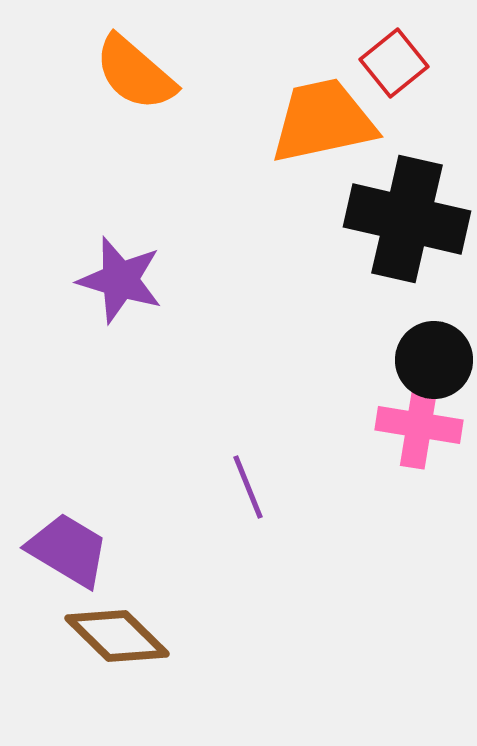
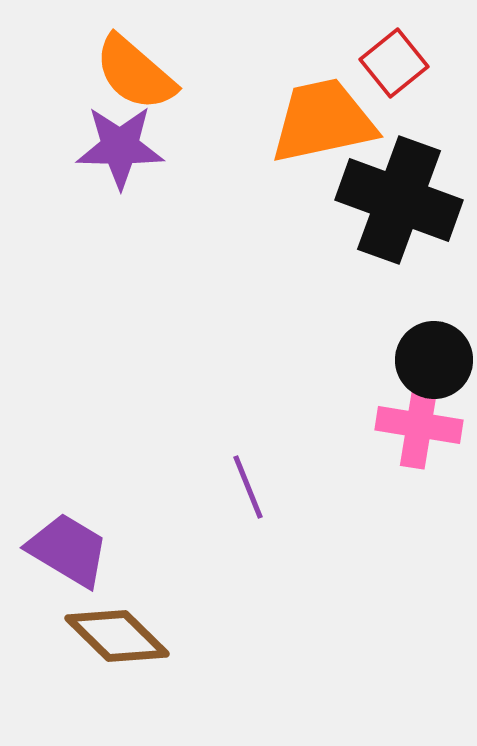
black cross: moved 8 px left, 19 px up; rotated 7 degrees clockwise
purple star: moved 133 px up; rotated 16 degrees counterclockwise
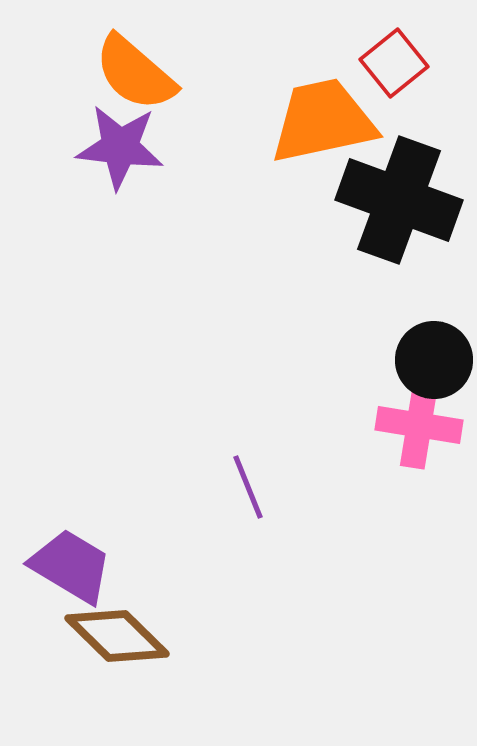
purple star: rotated 6 degrees clockwise
purple trapezoid: moved 3 px right, 16 px down
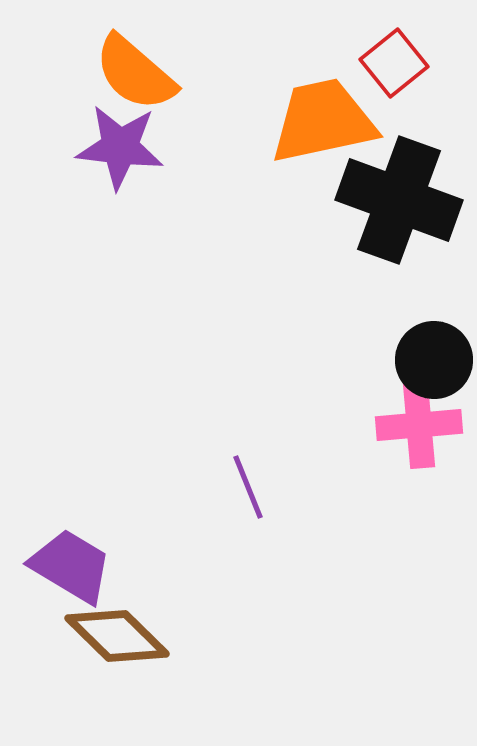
pink cross: rotated 14 degrees counterclockwise
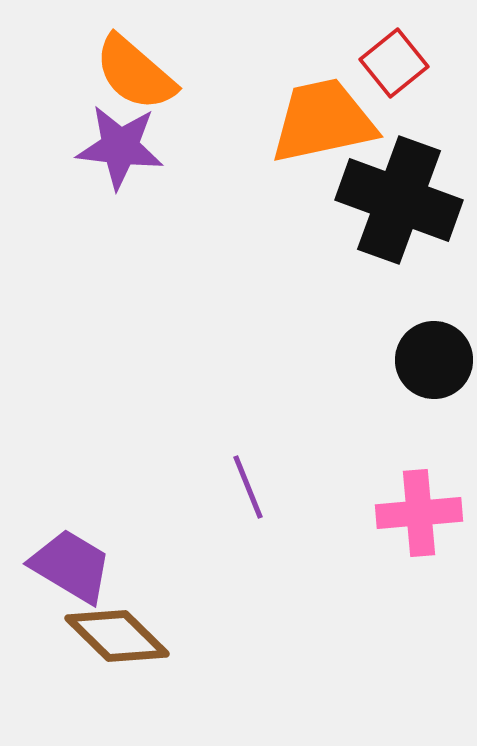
pink cross: moved 88 px down
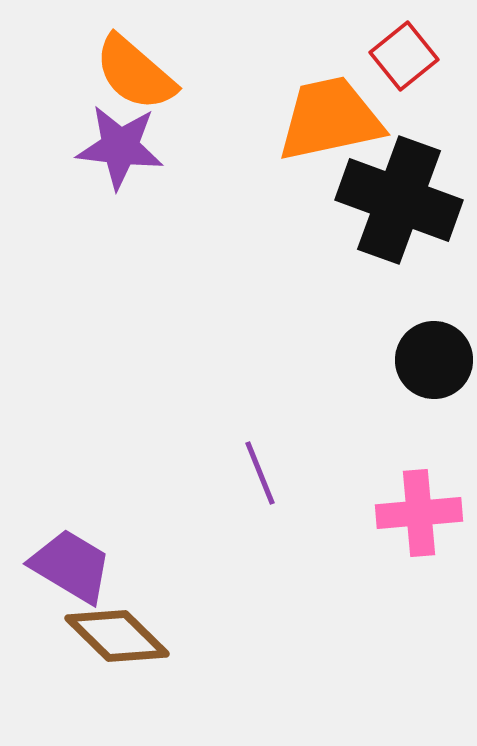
red square: moved 10 px right, 7 px up
orange trapezoid: moved 7 px right, 2 px up
purple line: moved 12 px right, 14 px up
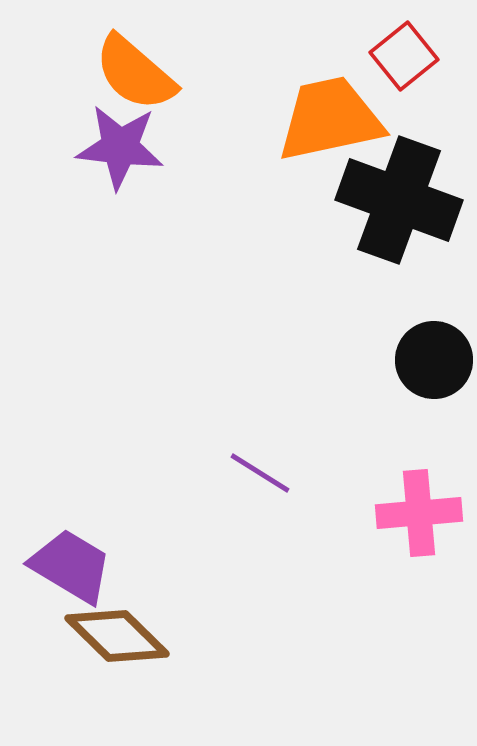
purple line: rotated 36 degrees counterclockwise
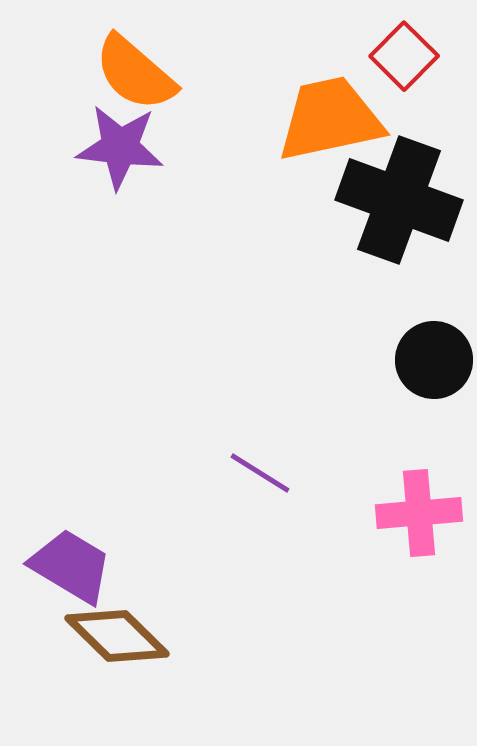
red square: rotated 6 degrees counterclockwise
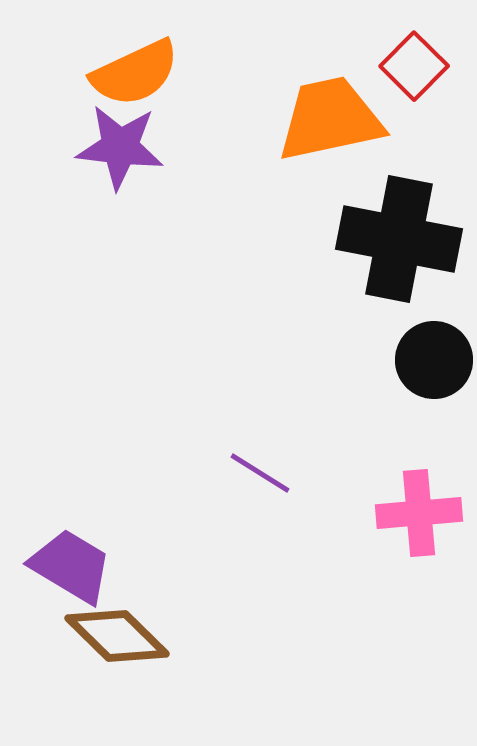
red square: moved 10 px right, 10 px down
orange semicircle: rotated 66 degrees counterclockwise
black cross: moved 39 px down; rotated 9 degrees counterclockwise
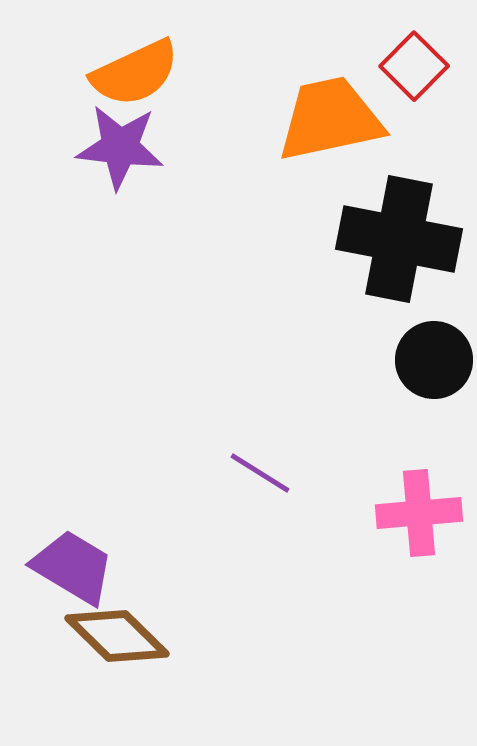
purple trapezoid: moved 2 px right, 1 px down
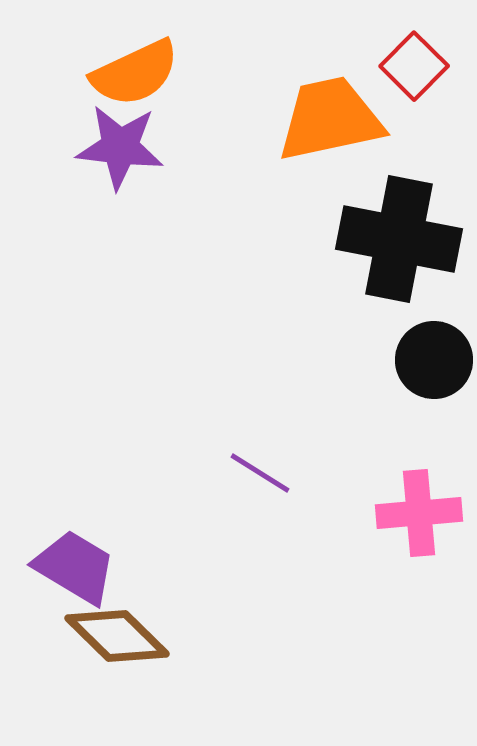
purple trapezoid: moved 2 px right
